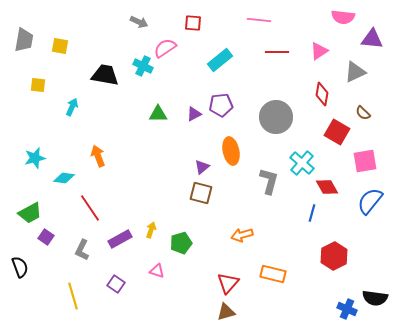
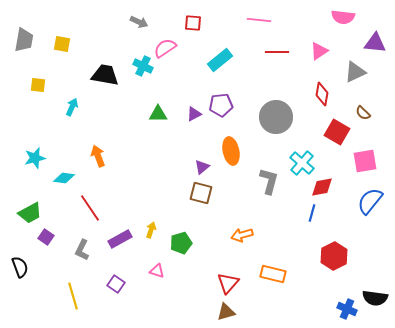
purple triangle at (372, 39): moved 3 px right, 4 px down
yellow square at (60, 46): moved 2 px right, 2 px up
red diamond at (327, 187): moved 5 px left; rotated 70 degrees counterclockwise
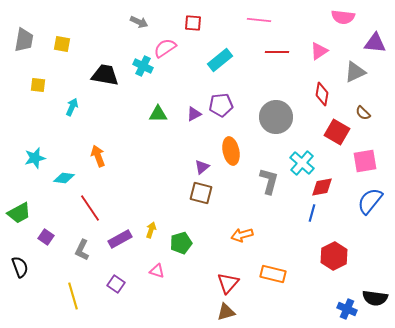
green trapezoid at (30, 213): moved 11 px left
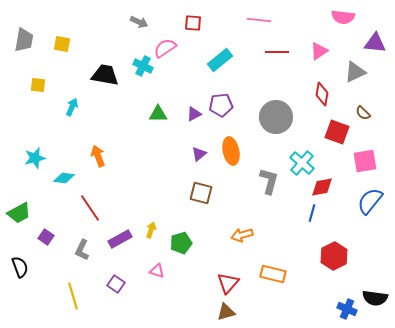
red square at (337, 132): rotated 10 degrees counterclockwise
purple triangle at (202, 167): moved 3 px left, 13 px up
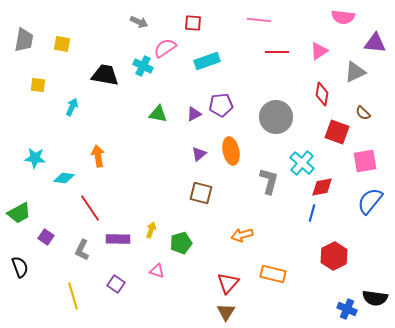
cyan rectangle at (220, 60): moved 13 px left, 1 px down; rotated 20 degrees clockwise
green triangle at (158, 114): rotated 12 degrees clockwise
orange arrow at (98, 156): rotated 10 degrees clockwise
cyan star at (35, 158): rotated 20 degrees clockwise
purple rectangle at (120, 239): moved 2 px left; rotated 30 degrees clockwise
brown triangle at (226, 312): rotated 42 degrees counterclockwise
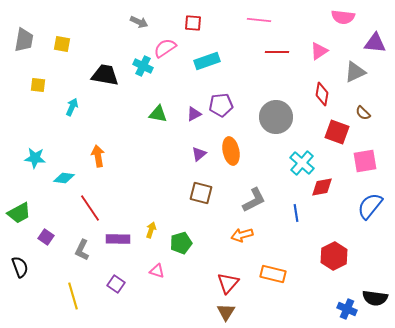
gray L-shape at (269, 181): moved 15 px left, 19 px down; rotated 48 degrees clockwise
blue semicircle at (370, 201): moved 5 px down
blue line at (312, 213): moved 16 px left; rotated 24 degrees counterclockwise
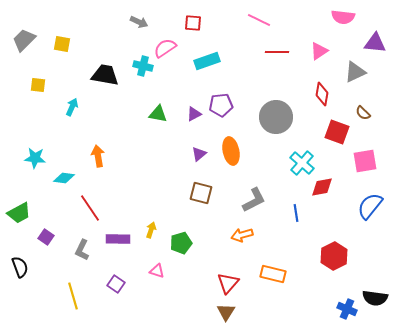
pink line at (259, 20): rotated 20 degrees clockwise
gray trapezoid at (24, 40): rotated 145 degrees counterclockwise
cyan cross at (143, 66): rotated 12 degrees counterclockwise
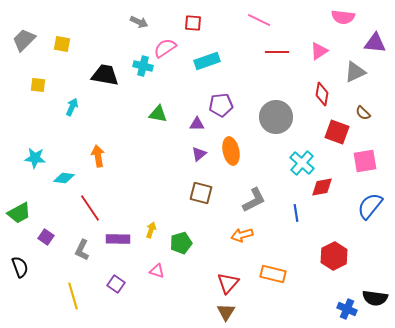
purple triangle at (194, 114): moved 3 px right, 10 px down; rotated 28 degrees clockwise
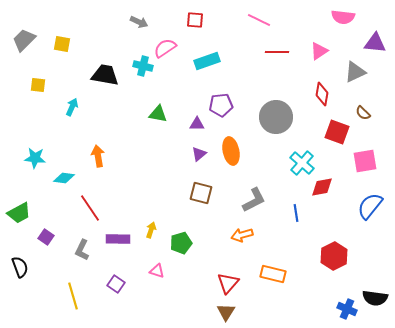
red square at (193, 23): moved 2 px right, 3 px up
